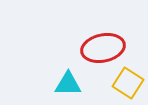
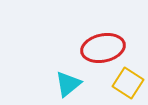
cyan triangle: rotated 40 degrees counterclockwise
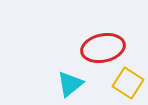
cyan triangle: moved 2 px right
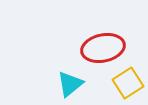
yellow square: rotated 24 degrees clockwise
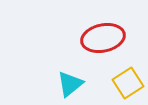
red ellipse: moved 10 px up
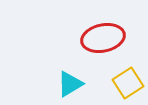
cyan triangle: rotated 8 degrees clockwise
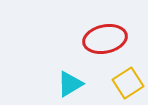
red ellipse: moved 2 px right, 1 px down
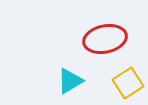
cyan triangle: moved 3 px up
